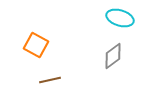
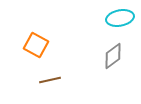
cyan ellipse: rotated 28 degrees counterclockwise
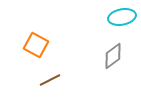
cyan ellipse: moved 2 px right, 1 px up
brown line: rotated 15 degrees counterclockwise
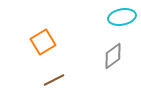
orange square: moved 7 px right, 3 px up; rotated 30 degrees clockwise
brown line: moved 4 px right
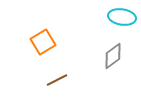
cyan ellipse: rotated 20 degrees clockwise
brown line: moved 3 px right
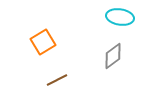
cyan ellipse: moved 2 px left
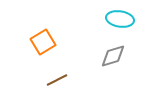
cyan ellipse: moved 2 px down
gray diamond: rotated 20 degrees clockwise
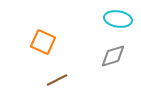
cyan ellipse: moved 2 px left
orange square: rotated 35 degrees counterclockwise
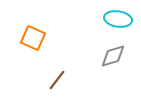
orange square: moved 10 px left, 4 px up
brown line: rotated 25 degrees counterclockwise
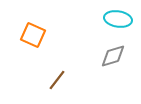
orange square: moved 3 px up
